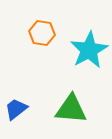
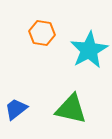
green triangle: rotated 8 degrees clockwise
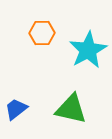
orange hexagon: rotated 10 degrees counterclockwise
cyan star: moved 1 px left
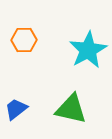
orange hexagon: moved 18 px left, 7 px down
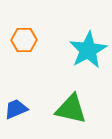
blue trapezoid: rotated 15 degrees clockwise
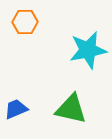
orange hexagon: moved 1 px right, 18 px up
cyan star: rotated 18 degrees clockwise
